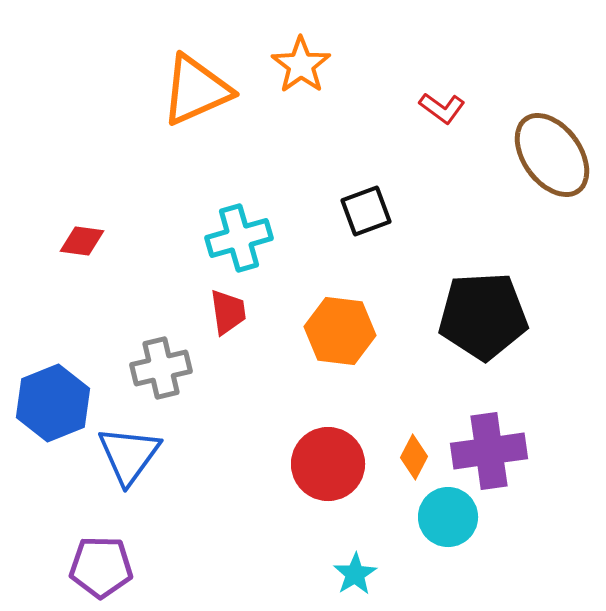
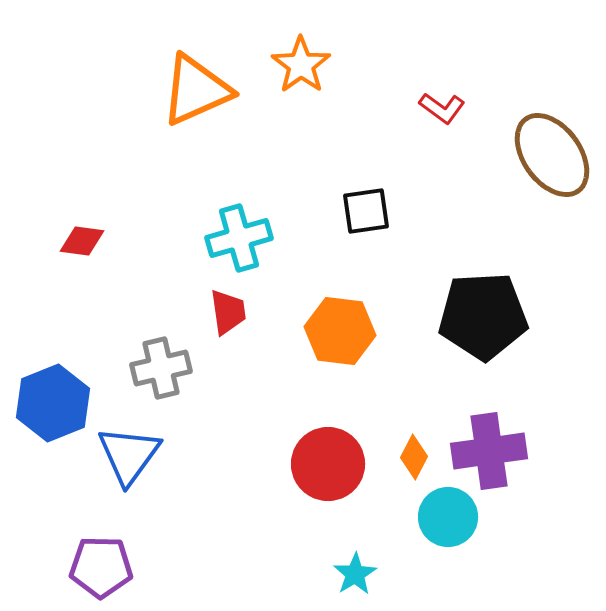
black square: rotated 12 degrees clockwise
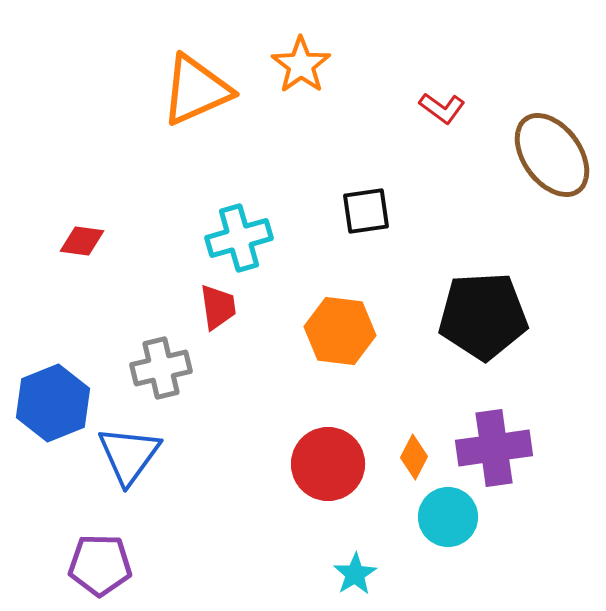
red trapezoid: moved 10 px left, 5 px up
purple cross: moved 5 px right, 3 px up
purple pentagon: moved 1 px left, 2 px up
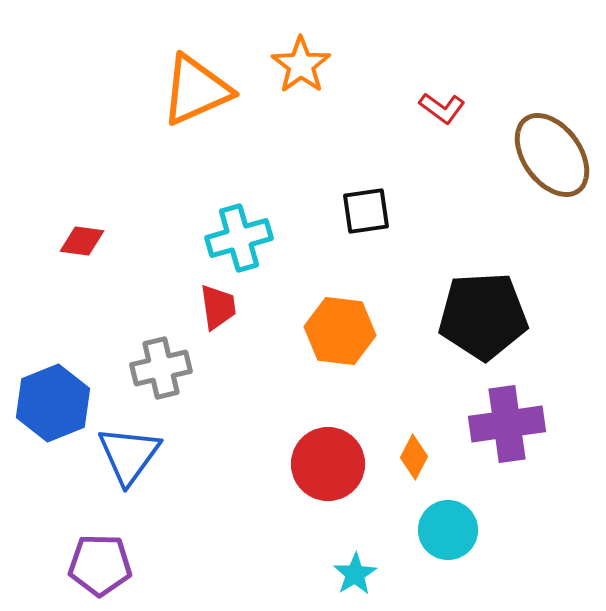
purple cross: moved 13 px right, 24 px up
cyan circle: moved 13 px down
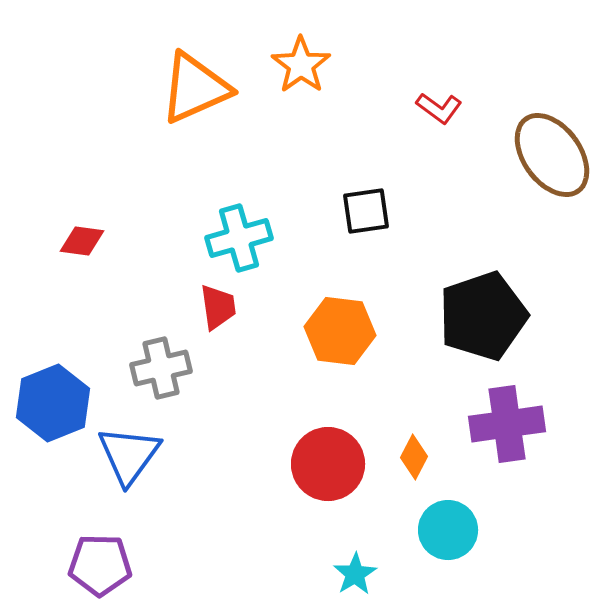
orange triangle: moved 1 px left, 2 px up
red L-shape: moved 3 px left
black pentagon: rotated 16 degrees counterclockwise
